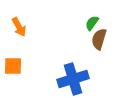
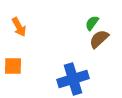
brown semicircle: rotated 30 degrees clockwise
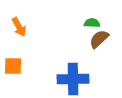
green semicircle: rotated 56 degrees clockwise
blue cross: rotated 16 degrees clockwise
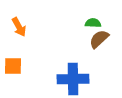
green semicircle: moved 1 px right
